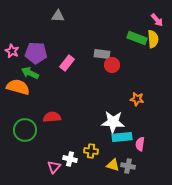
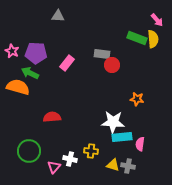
green circle: moved 4 px right, 21 px down
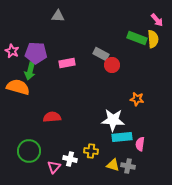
gray rectangle: moved 1 px left; rotated 21 degrees clockwise
pink rectangle: rotated 42 degrees clockwise
green arrow: moved 2 px up; rotated 102 degrees counterclockwise
white star: moved 2 px up
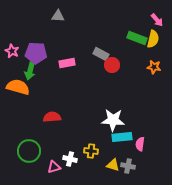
yellow semicircle: rotated 18 degrees clockwise
orange star: moved 17 px right, 32 px up
pink triangle: rotated 32 degrees clockwise
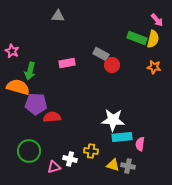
purple pentagon: moved 51 px down
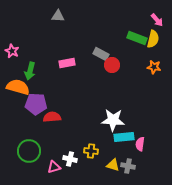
cyan rectangle: moved 2 px right
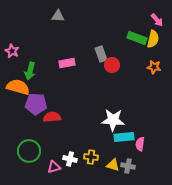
gray rectangle: rotated 42 degrees clockwise
yellow cross: moved 6 px down
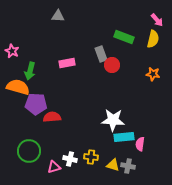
green rectangle: moved 13 px left, 1 px up
orange star: moved 1 px left, 7 px down
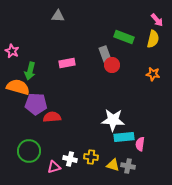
gray rectangle: moved 4 px right
